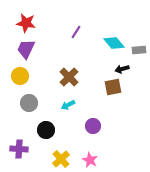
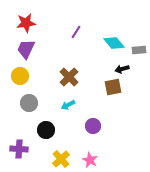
red star: rotated 18 degrees counterclockwise
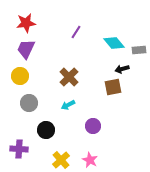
yellow cross: moved 1 px down
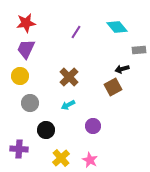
cyan diamond: moved 3 px right, 16 px up
brown square: rotated 18 degrees counterclockwise
gray circle: moved 1 px right
yellow cross: moved 2 px up
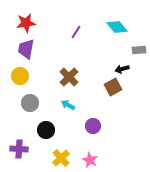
purple trapezoid: rotated 15 degrees counterclockwise
cyan arrow: rotated 56 degrees clockwise
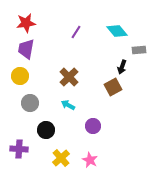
cyan diamond: moved 4 px down
black arrow: moved 2 px up; rotated 56 degrees counterclockwise
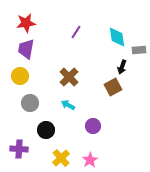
cyan diamond: moved 6 px down; rotated 30 degrees clockwise
pink star: rotated 14 degrees clockwise
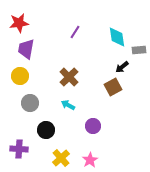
red star: moved 7 px left
purple line: moved 1 px left
black arrow: rotated 32 degrees clockwise
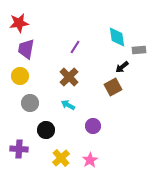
purple line: moved 15 px down
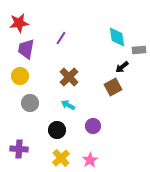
purple line: moved 14 px left, 9 px up
black circle: moved 11 px right
